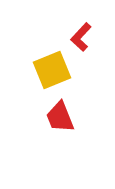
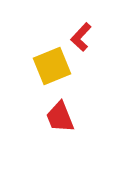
yellow square: moved 4 px up
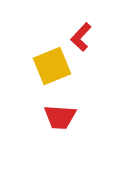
red trapezoid: rotated 64 degrees counterclockwise
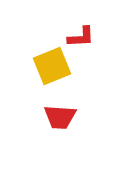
red L-shape: rotated 136 degrees counterclockwise
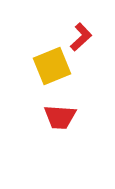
red L-shape: rotated 40 degrees counterclockwise
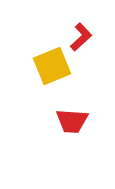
red trapezoid: moved 12 px right, 4 px down
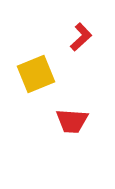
yellow square: moved 16 px left, 8 px down
